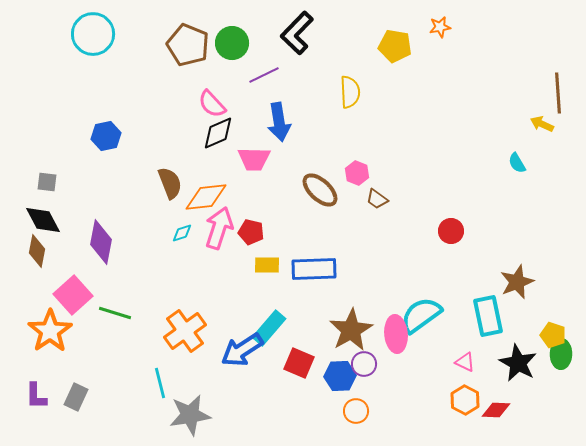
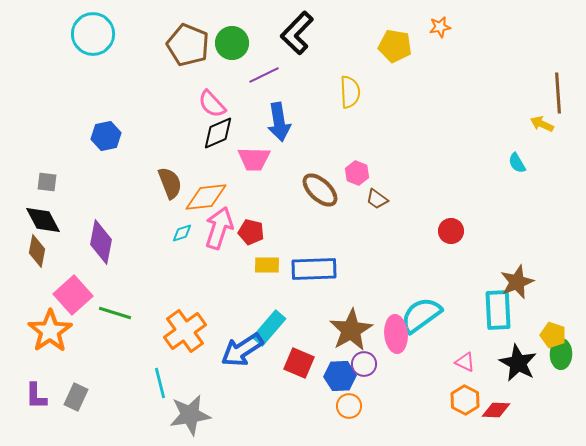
cyan rectangle at (488, 316): moved 10 px right, 6 px up; rotated 9 degrees clockwise
orange circle at (356, 411): moved 7 px left, 5 px up
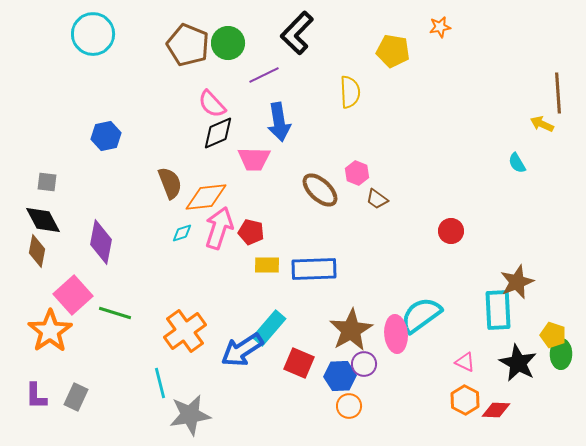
green circle at (232, 43): moved 4 px left
yellow pentagon at (395, 46): moved 2 px left, 5 px down
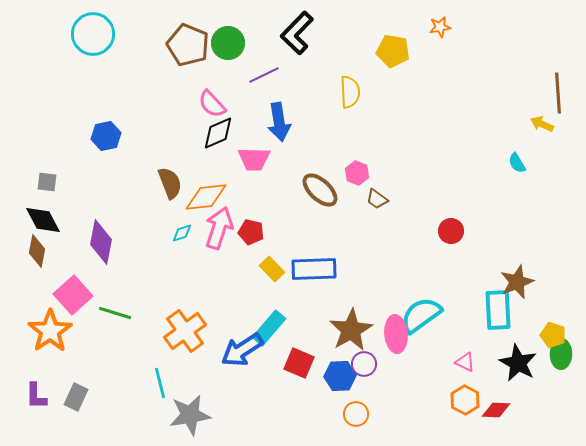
yellow rectangle at (267, 265): moved 5 px right, 4 px down; rotated 45 degrees clockwise
orange circle at (349, 406): moved 7 px right, 8 px down
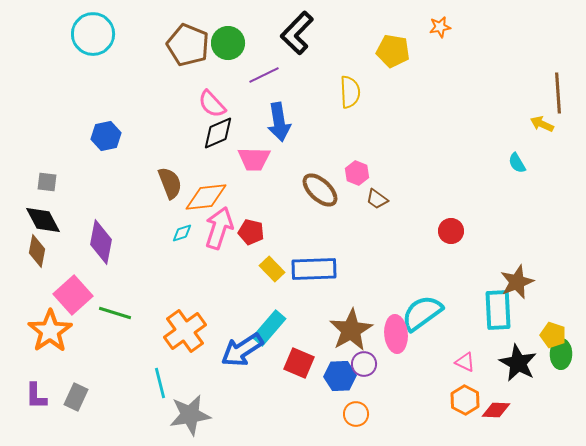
cyan semicircle at (421, 315): moved 1 px right, 2 px up
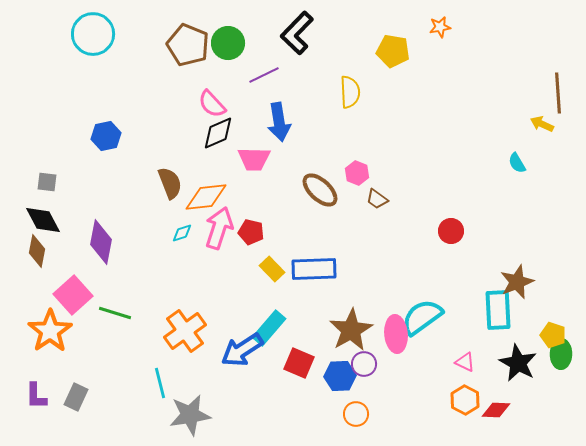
cyan semicircle at (422, 313): moved 4 px down
